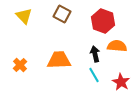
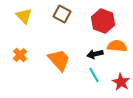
black arrow: rotated 91 degrees counterclockwise
orange trapezoid: rotated 50 degrees clockwise
orange cross: moved 10 px up
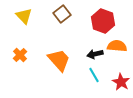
brown square: rotated 24 degrees clockwise
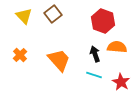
brown square: moved 9 px left
orange semicircle: moved 1 px down
black arrow: rotated 84 degrees clockwise
cyan line: rotated 42 degrees counterclockwise
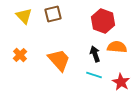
brown square: rotated 24 degrees clockwise
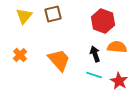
yellow triangle: rotated 24 degrees clockwise
red star: moved 2 px left, 1 px up
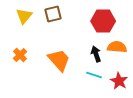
red hexagon: rotated 20 degrees counterclockwise
black arrow: moved 1 px right
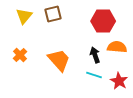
black arrow: moved 1 px left, 1 px down
